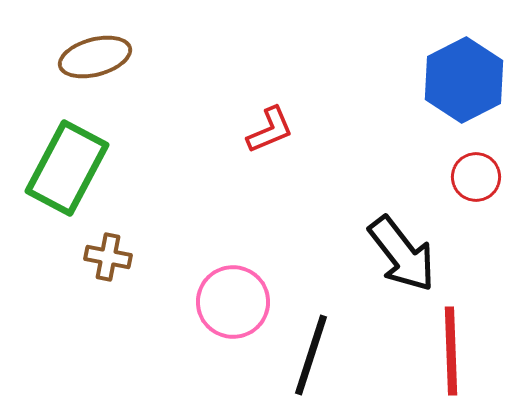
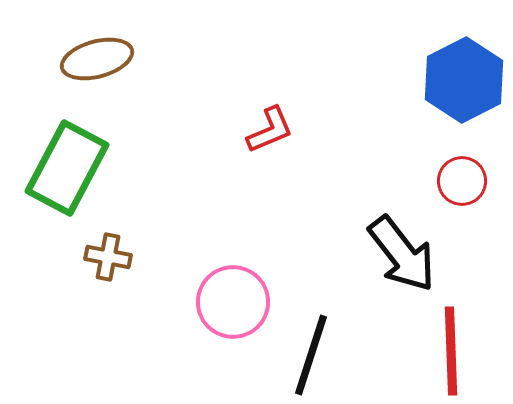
brown ellipse: moved 2 px right, 2 px down
red circle: moved 14 px left, 4 px down
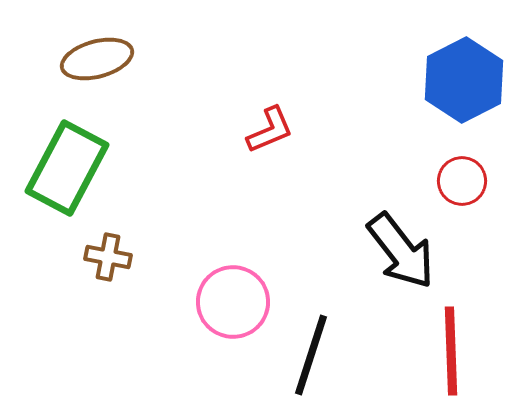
black arrow: moved 1 px left, 3 px up
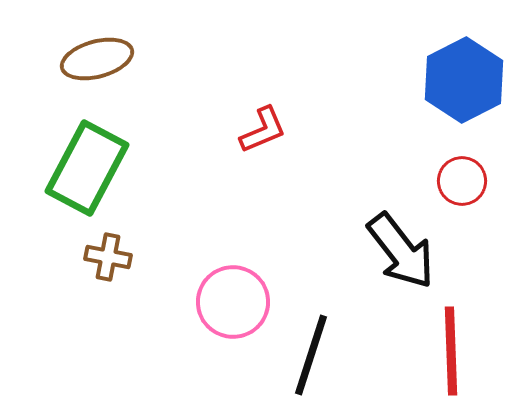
red L-shape: moved 7 px left
green rectangle: moved 20 px right
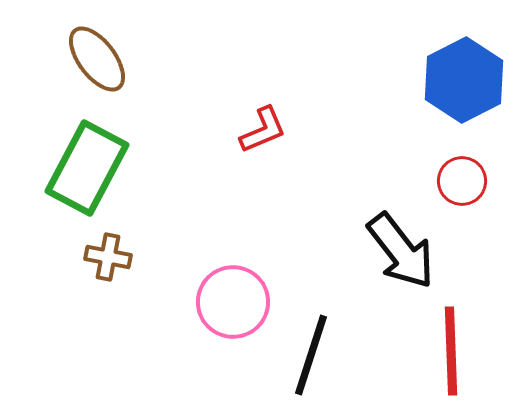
brown ellipse: rotated 68 degrees clockwise
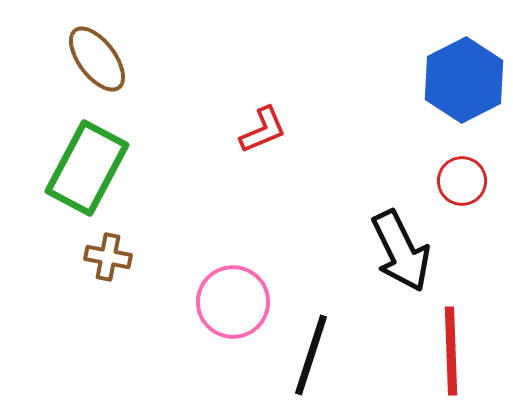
black arrow: rotated 12 degrees clockwise
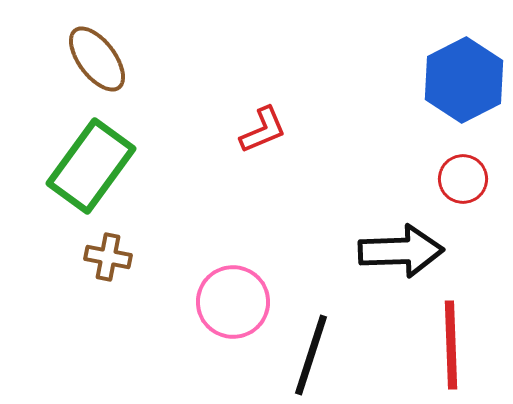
green rectangle: moved 4 px right, 2 px up; rotated 8 degrees clockwise
red circle: moved 1 px right, 2 px up
black arrow: rotated 66 degrees counterclockwise
red line: moved 6 px up
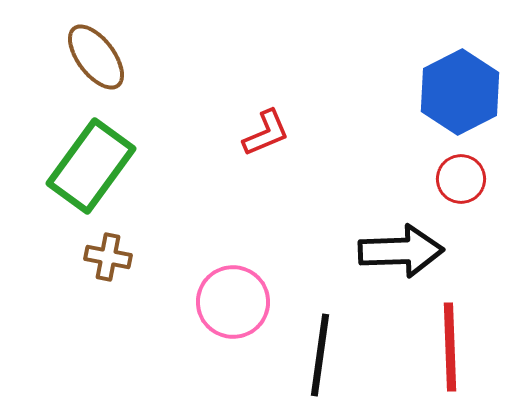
brown ellipse: moved 1 px left, 2 px up
blue hexagon: moved 4 px left, 12 px down
red L-shape: moved 3 px right, 3 px down
red circle: moved 2 px left
red line: moved 1 px left, 2 px down
black line: moved 9 px right; rotated 10 degrees counterclockwise
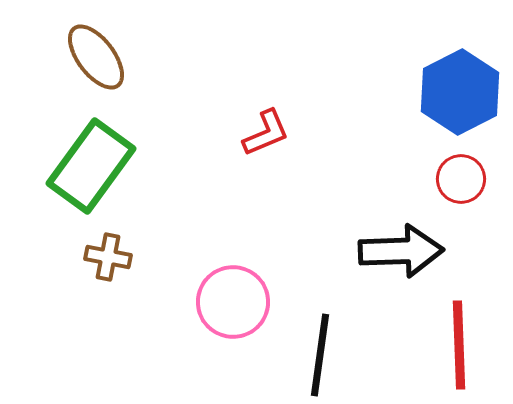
red line: moved 9 px right, 2 px up
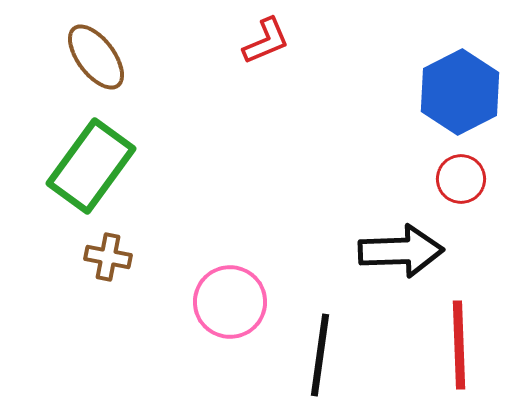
red L-shape: moved 92 px up
pink circle: moved 3 px left
